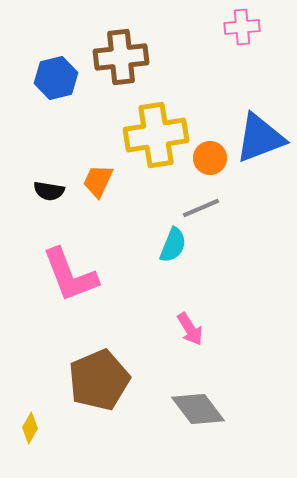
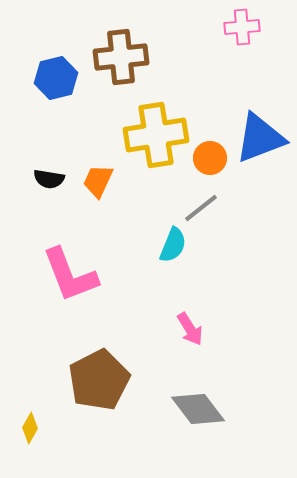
black semicircle: moved 12 px up
gray line: rotated 15 degrees counterclockwise
brown pentagon: rotated 4 degrees counterclockwise
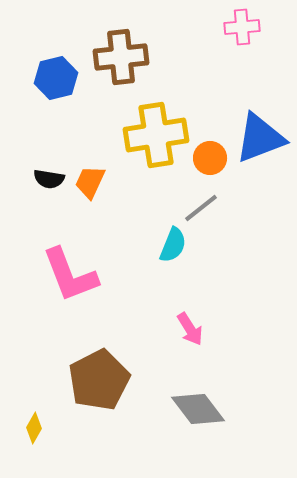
orange trapezoid: moved 8 px left, 1 px down
yellow diamond: moved 4 px right
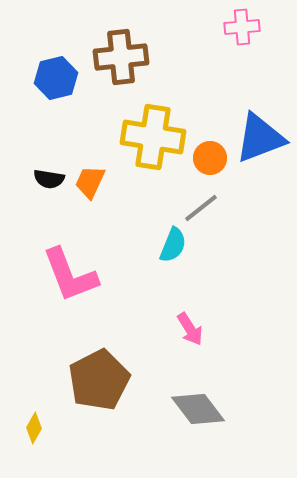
yellow cross: moved 3 px left, 2 px down; rotated 18 degrees clockwise
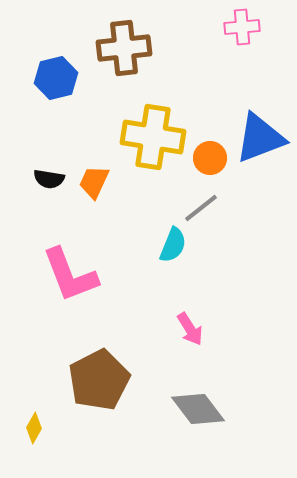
brown cross: moved 3 px right, 9 px up
orange trapezoid: moved 4 px right
